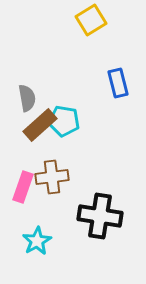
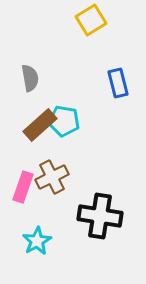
gray semicircle: moved 3 px right, 20 px up
brown cross: rotated 20 degrees counterclockwise
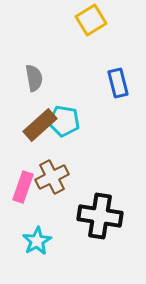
gray semicircle: moved 4 px right
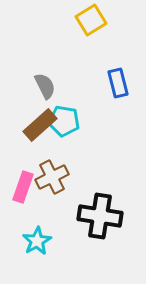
gray semicircle: moved 11 px right, 8 px down; rotated 16 degrees counterclockwise
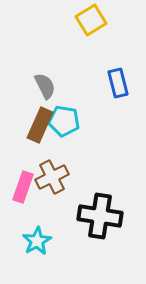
brown rectangle: rotated 24 degrees counterclockwise
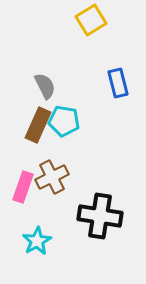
brown rectangle: moved 2 px left
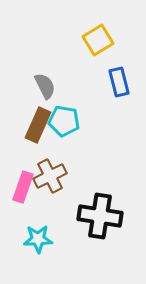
yellow square: moved 7 px right, 20 px down
blue rectangle: moved 1 px right, 1 px up
brown cross: moved 2 px left, 1 px up
cyan star: moved 1 px right, 2 px up; rotated 28 degrees clockwise
